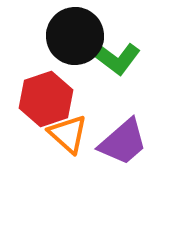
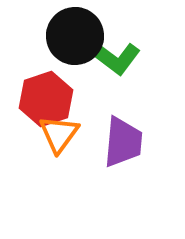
orange triangle: moved 9 px left; rotated 24 degrees clockwise
purple trapezoid: rotated 44 degrees counterclockwise
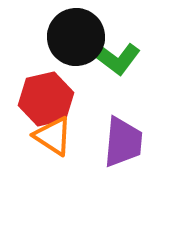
black circle: moved 1 px right, 1 px down
red hexagon: rotated 6 degrees clockwise
orange triangle: moved 6 px left, 2 px down; rotated 33 degrees counterclockwise
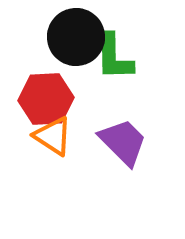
green L-shape: rotated 52 degrees clockwise
red hexagon: rotated 10 degrees clockwise
purple trapezoid: rotated 50 degrees counterclockwise
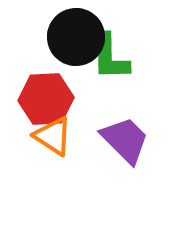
green L-shape: moved 4 px left
purple trapezoid: moved 2 px right, 2 px up
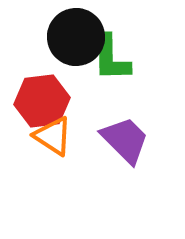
green L-shape: moved 1 px right, 1 px down
red hexagon: moved 4 px left, 2 px down; rotated 4 degrees counterclockwise
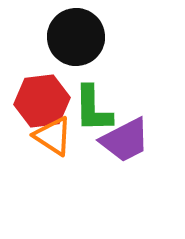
green L-shape: moved 18 px left, 51 px down
purple trapezoid: rotated 108 degrees clockwise
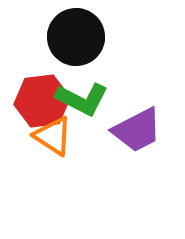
green L-shape: moved 11 px left, 10 px up; rotated 62 degrees counterclockwise
purple trapezoid: moved 12 px right, 10 px up
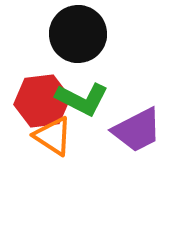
black circle: moved 2 px right, 3 px up
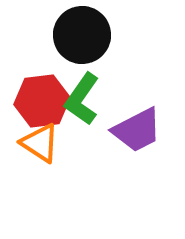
black circle: moved 4 px right, 1 px down
green L-shape: rotated 98 degrees clockwise
orange triangle: moved 13 px left, 7 px down
